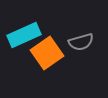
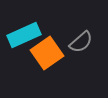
gray semicircle: rotated 25 degrees counterclockwise
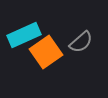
orange square: moved 1 px left, 1 px up
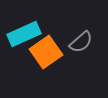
cyan rectangle: moved 1 px up
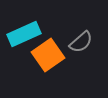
orange square: moved 2 px right, 3 px down
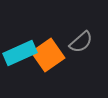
cyan rectangle: moved 4 px left, 19 px down
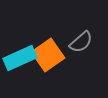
cyan rectangle: moved 5 px down
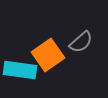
cyan rectangle: moved 12 px down; rotated 32 degrees clockwise
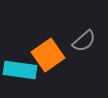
gray semicircle: moved 3 px right, 1 px up
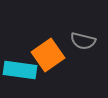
gray semicircle: moved 1 px left; rotated 55 degrees clockwise
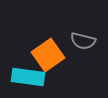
cyan rectangle: moved 8 px right, 7 px down
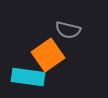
gray semicircle: moved 15 px left, 11 px up
